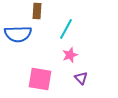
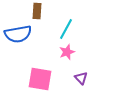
blue semicircle: rotated 8 degrees counterclockwise
pink star: moved 3 px left, 3 px up
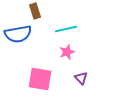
brown rectangle: moved 2 px left; rotated 21 degrees counterclockwise
cyan line: rotated 50 degrees clockwise
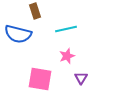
blue semicircle: rotated 24 degrees clockwise
pink star: moved 4 px down
purple triangle: rotated 16 degrees clockwise
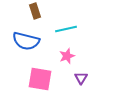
blue semicircle: moved 8 px right, 7 px down
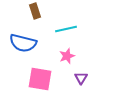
blue semicircle: moved 3 px left, 2 px down
